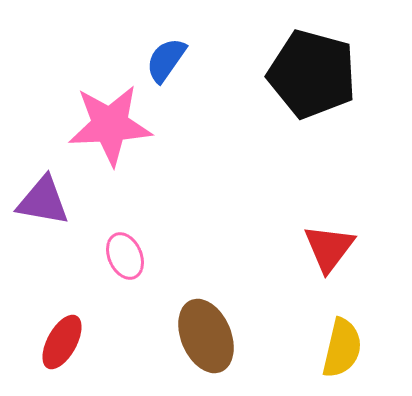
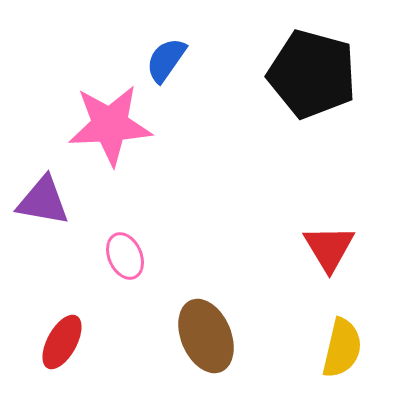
red triangle: rotated 8 degrees counterclockwise
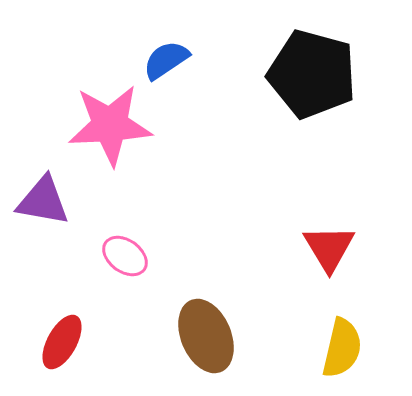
blue semicircle: rotated 21 degrees clockwise
pink ellipse: rotated 30 degrees counterclockwise
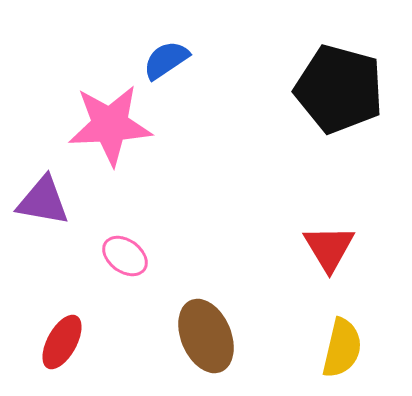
black pentagon: moved 27 px right, 15 px down
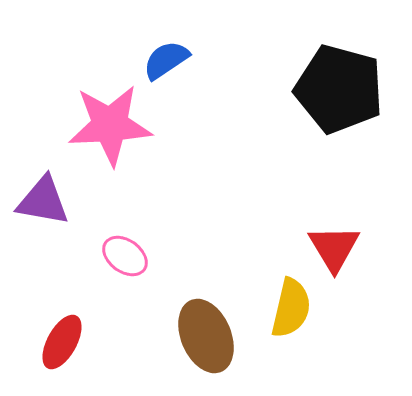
red triangle: moved 5 px right
yellow semicircle: moved 51 px left, 40 px up
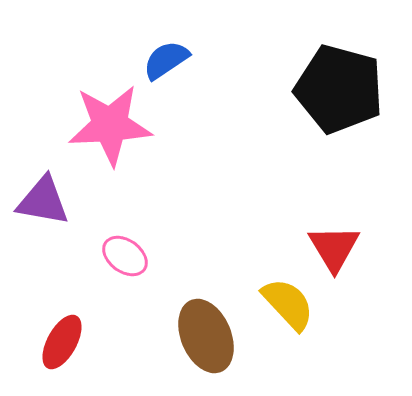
yellow semicircle: moved 3 px left, 4 px up; rotated 56 degrees counterclockwise
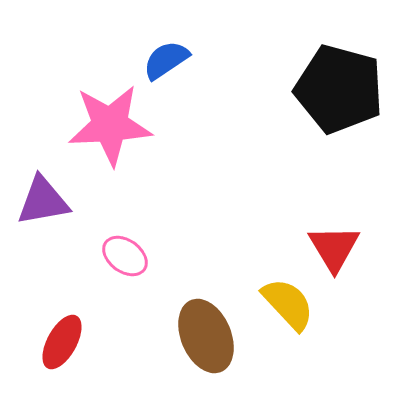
purple triangle: rotated 20 degrees counterclockwise
